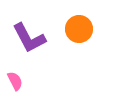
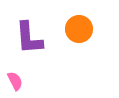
purple L-shape: rotated 24 degrees clockwise
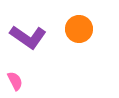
purple L-shape: moved 1 px left, 1 px up; rotated 51 degrees counterclockwise
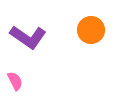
orange circle: moved 12 px right, 1 px down
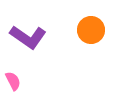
pink semicircle: moved 2 px left
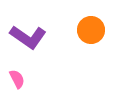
pink semicircle: moved 4 px right, 2 px up
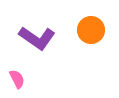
purple L-shape: moved 9 px right, 1 px down
